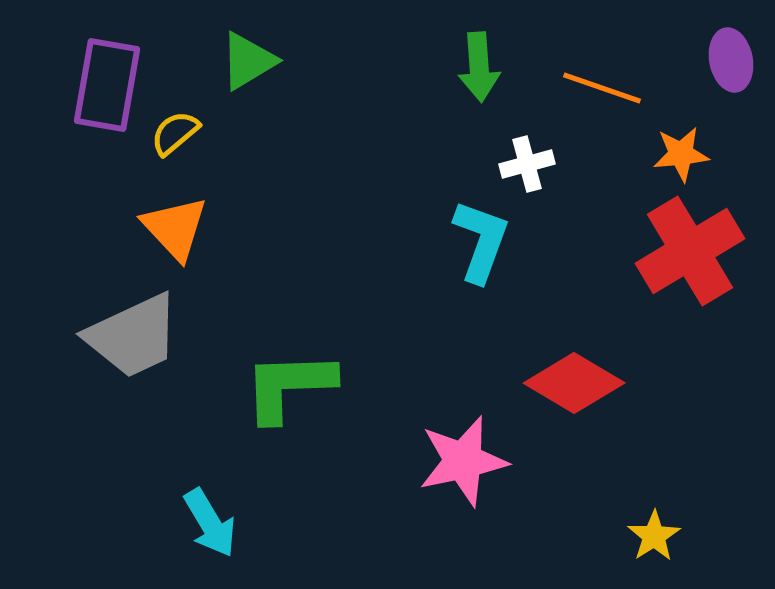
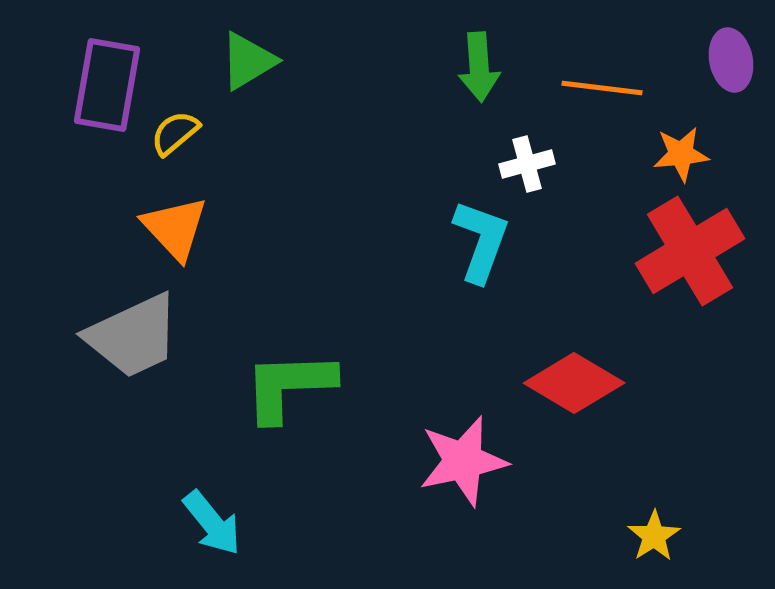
orange line: rotated 12 degrees counterclockwise
cyan arrow: moved 2 px right; rotated 8 degrees counterclockwise
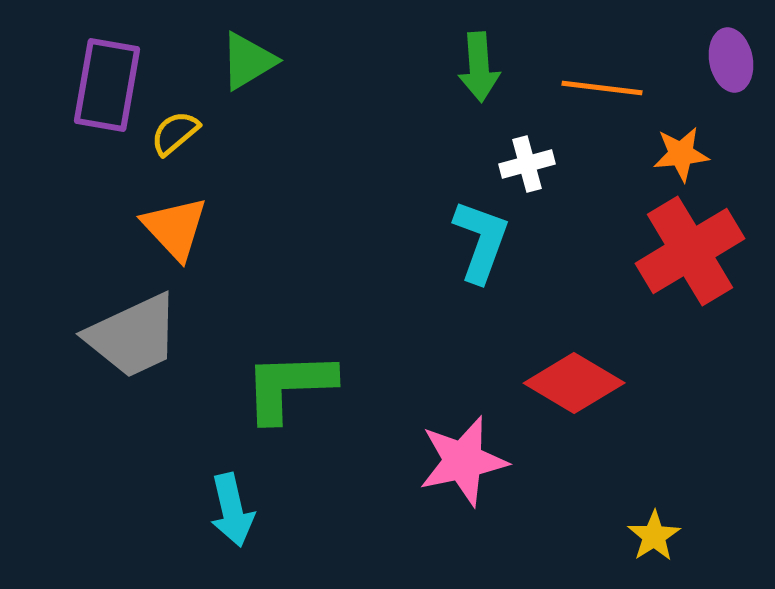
cyan arrow: moved 20 px right, 13 px up; rotated 26 degrees clockwise
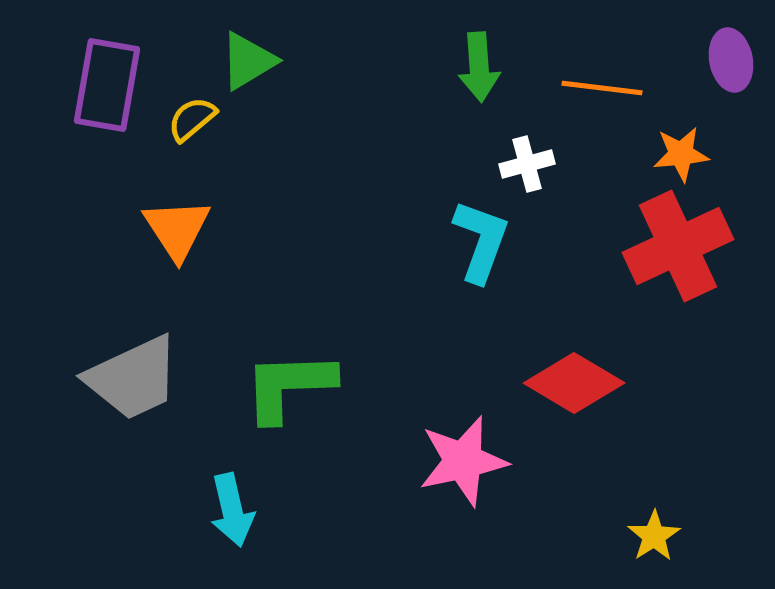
yellow semicircle: moved 17 px right, 14 px up
orange triangle: moved 2 px right, 1 px down; rotated 10 degrees clockwise
red cross: moved 12 px left, 5 px up; rotated 6 degrees clockwise
gray trapezoid: moved 42 px down
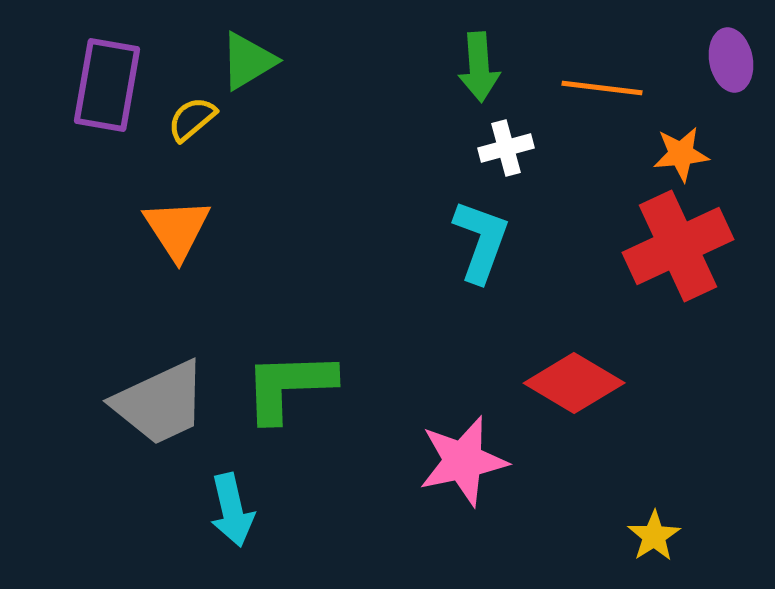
white cross: moved 21 px left, 16 px up
gray trapezoid: moved 27 px right, 25 px down
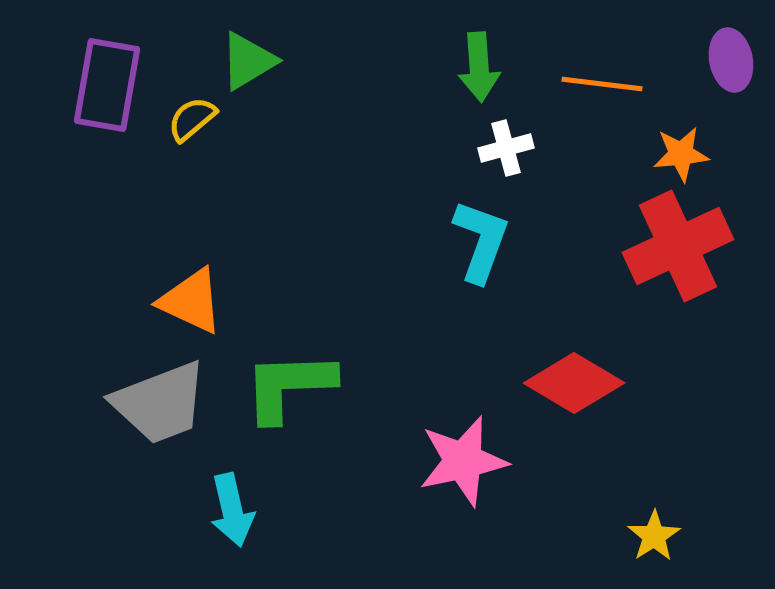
orange line: moved 4 px up
orange triangle: moved 14 px right, 72 px down; rotated 32 degrees counterclockwise
gray trapezoid: rotated 4 degrees clockwise
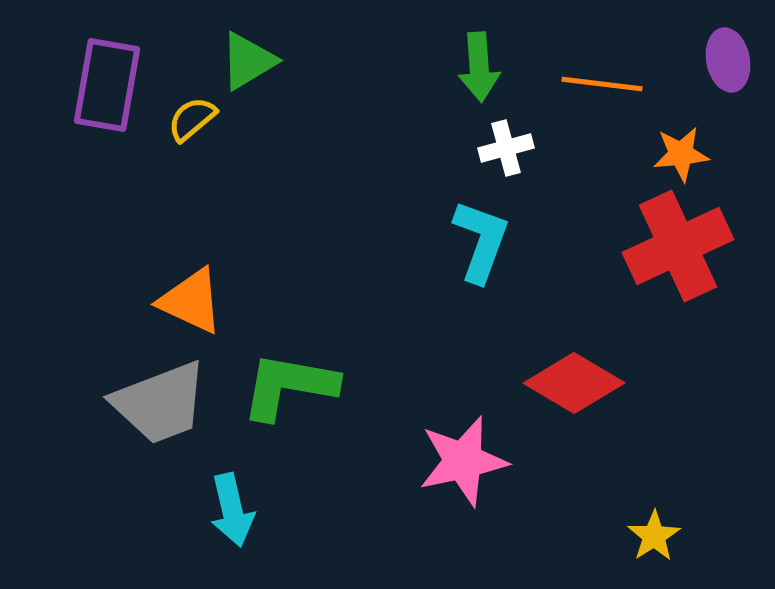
purple ellipse: moved 3 px left
green L-shape: rotated 12 degrees clockwise
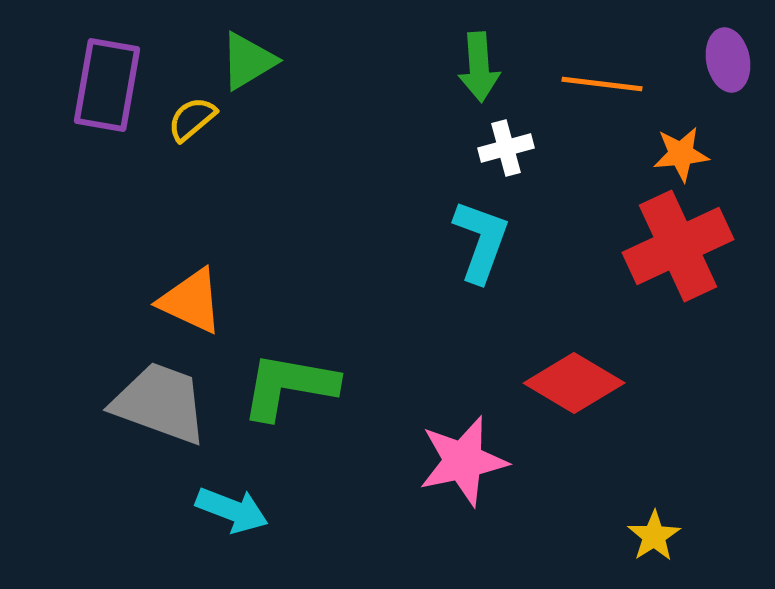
gray trapezoid: rotated 139 degrees counterclockwise
cyan arrow: rotated 56 degrees counterclockwise
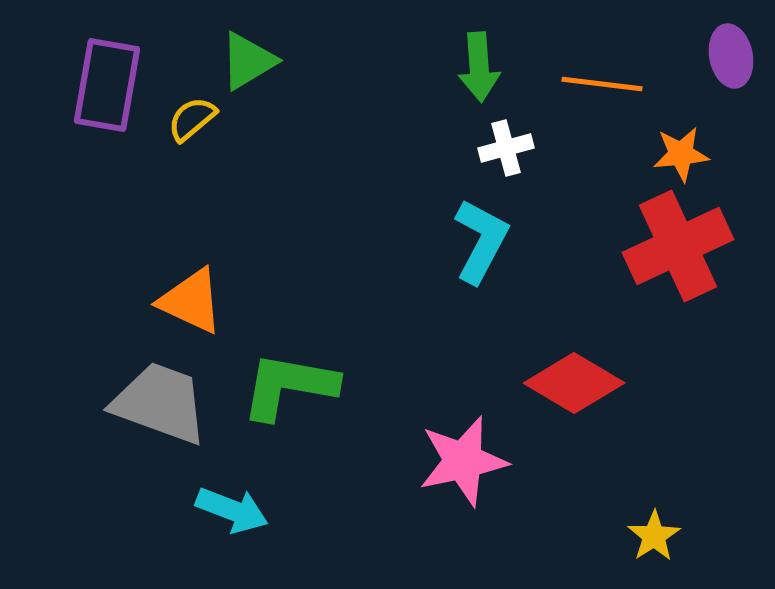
purple ellipse: moved 3 px right, 4 px up
cyan L-shape: rotated 8 degrees clockwise
